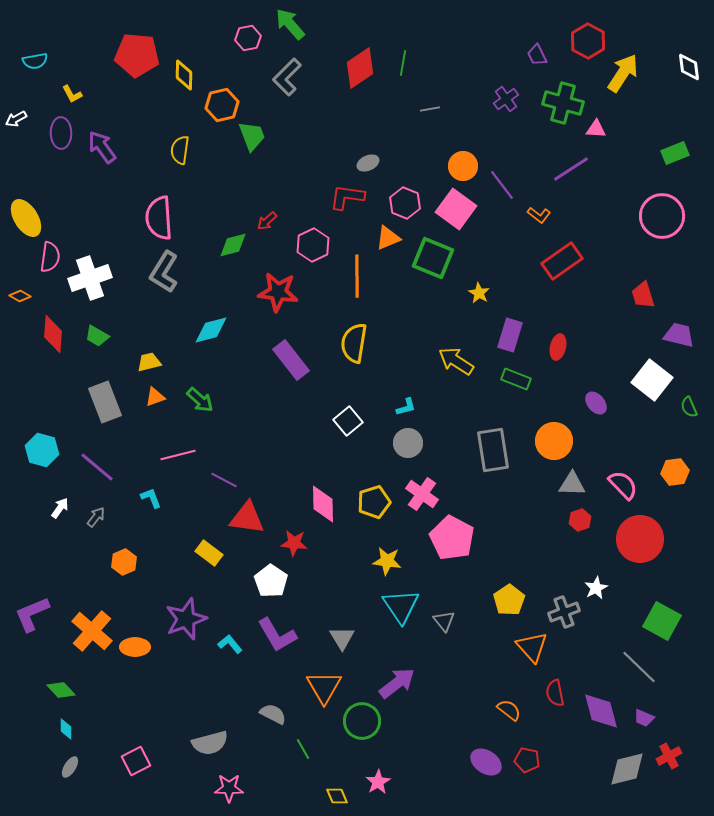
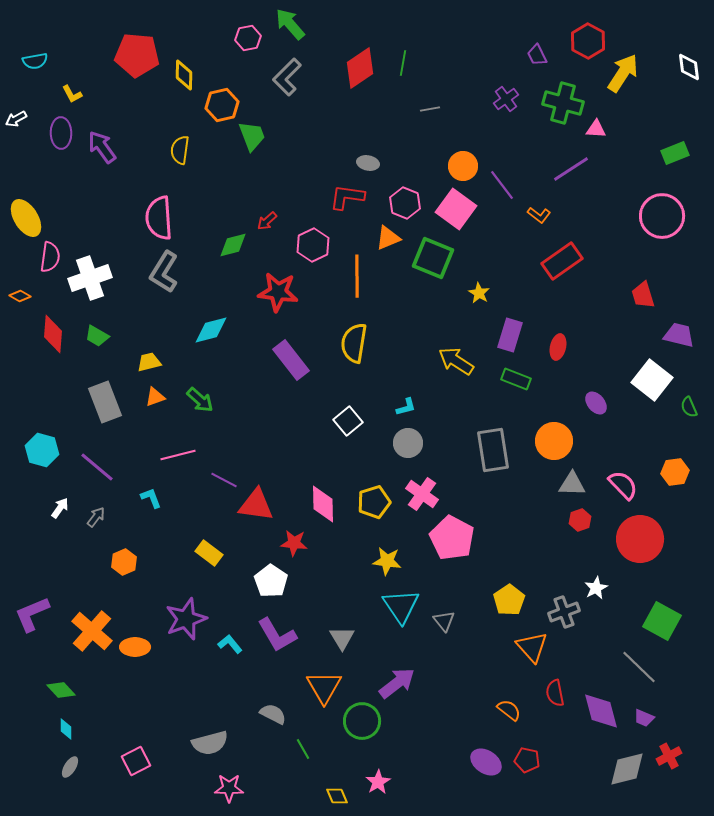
gray ellipse at (368, 163): rotated 35 degrees clockwise
red triangle at (247, 518): moved 9 px right, 13 px up
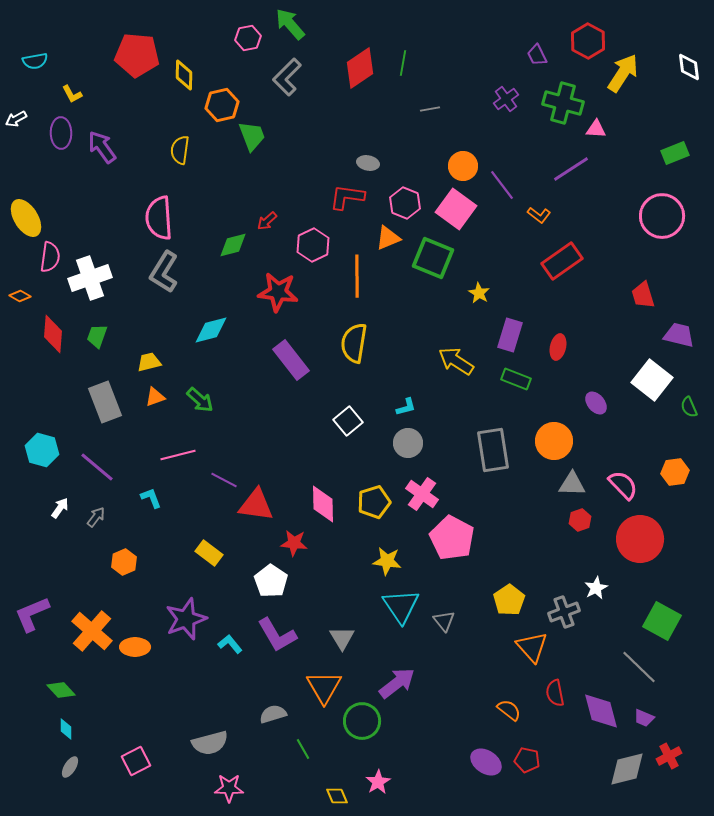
green trapezoid at (97, 336): rotated 80 degrees clockwise
gray semicircle at (273, 714): rotated 44 degrees counterclockwise
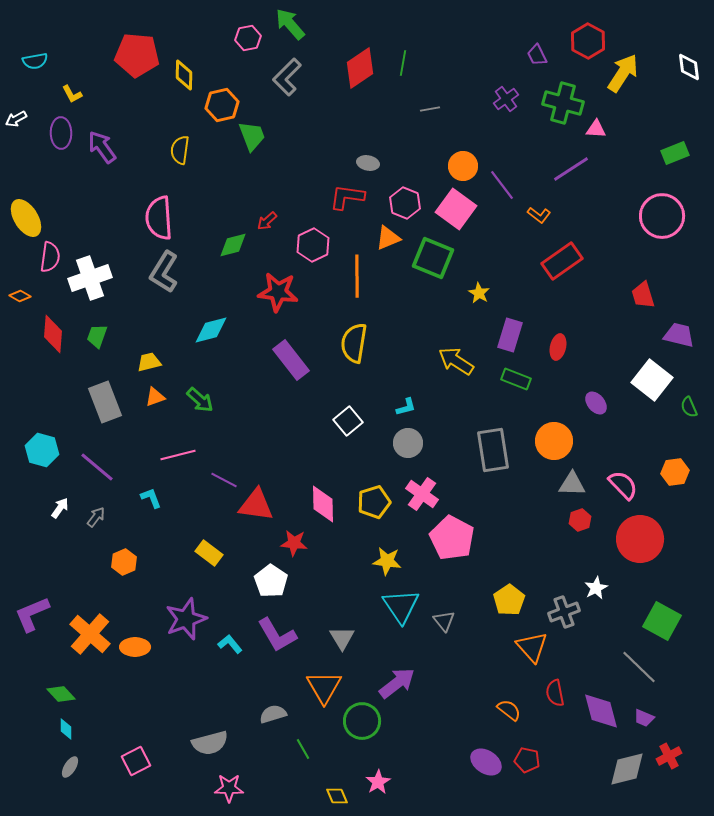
orange cross at (92, 631): moved 2 px left, 3 px down
green diamond at (61, 690): moved 4 px down
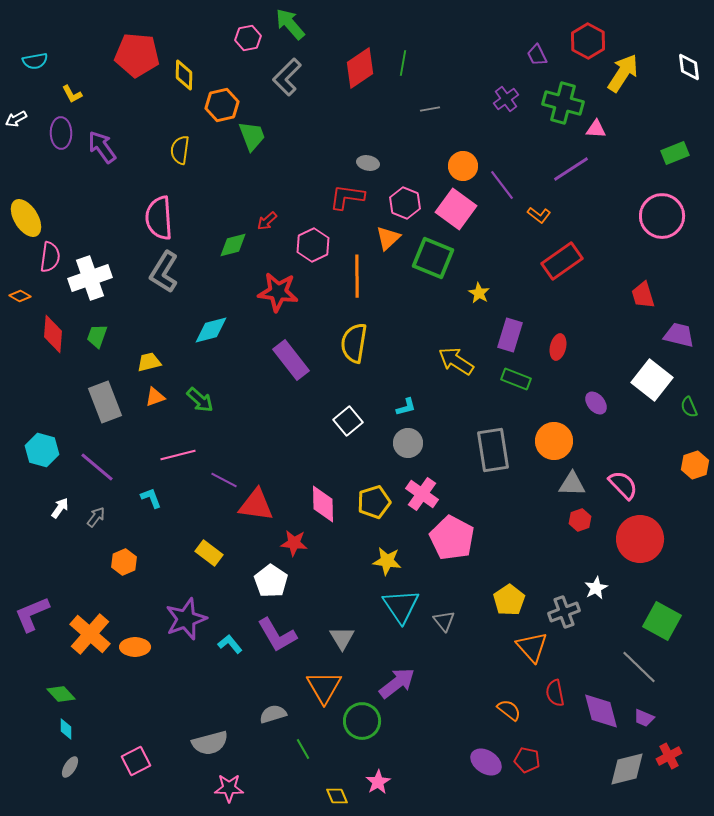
orange triangle at (388, 238): rotated 20 degrees counterclockwise
orange hexagon at (675, 472): moved 20 px right, 7 px up; rotated 12 degrees counterclockwise
